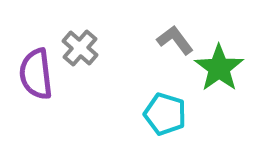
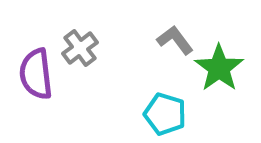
gray cross: rotated 12 degrees clockwise
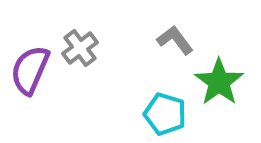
green star: moved 14 px down
purple semicircle: moved 6 px left, 4 px up; rotated 30 degrees clockwise
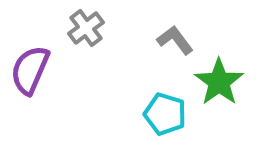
gray cross: moved 6 px right, 20 px up
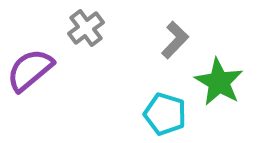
gray L-shape: rotated 81 degrees clockwise
purple semicircle: rotated 27 degrees clockwise
green star: rotated 6 degrees counterclockwise
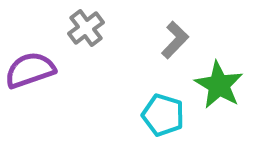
purple semicircle: rotated 21 degrees clockwise
green star: moved 3 px down
cyan pentagon: moved 2 px left, 1 px down
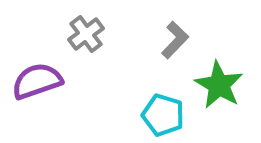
gray cross: moved 6 px down
purple semicircle: moved 7 px right, 11 px down
